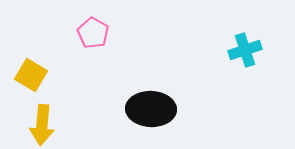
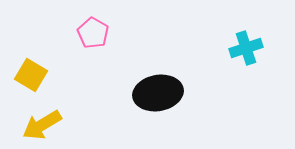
cyan cross: moved 1 px right, 2 px up
black ellipse: moved 7 px right, 16 px up; rotated 12 degrees counterclockwise
yellow arrow: rotated 54 degrees clockwise
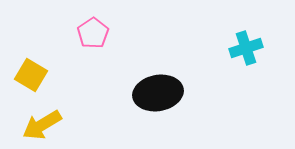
pink pentagon: rotated 8 degrees clockwise
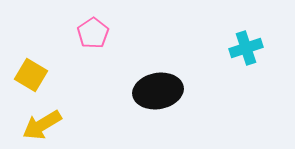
black ellipse: moved 2 px up
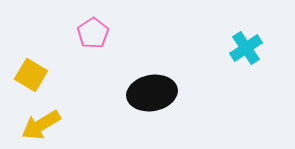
cyan cross: rotated 16 degrees counterclockwise
black ellipse: moved 6 px left, 2 px down
yellow arrow: moved 1 px left
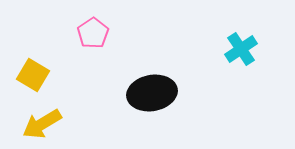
cyan cross: moved 5 px left, 1 px down
yellow square: moved 2 px right
yellow arrow: moved 1 px right, 1 px up
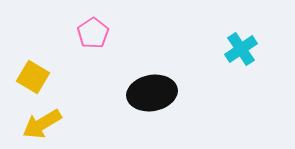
yellow square: moved 2 px down
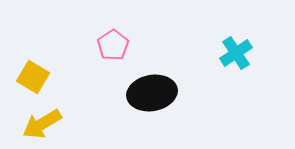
pink pentagon: moved 20 px right, 12 px down
cyan cross: moved 5 px left, 4 px down
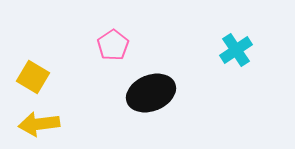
cyan cross: moved 3 px up
black ellipse: moved 1 px left; rotated 12 degrees counterclockwise
yellow arrow: moved 3 px left; rotated 24 degrees clockwise
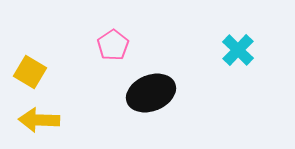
cyan cross: moved 2 px right; rotated 12 degrees counterclockwise
yellow square: moved 3 px left, 5 px up
yellow arrow: moved 4 px up; rotated 9 degrees clockwise
